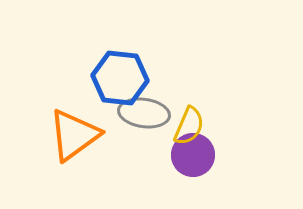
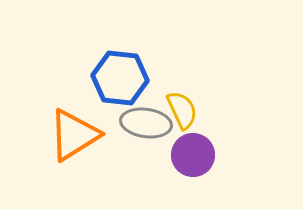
gray ellipse: moved 2 px right, 10 px down
yellow semicircle: moved 7 px left, 16 px up; rotated 48 degrees counterclockwise
orange triangle: rotated 4 degrees clockwise
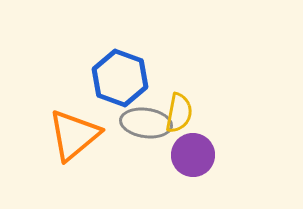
blue hexagon: rotated 14 degrees clockwise
yellow semicircle: moved 3 px left, 3 px down; rotated 36 degrees clockwise
orange triangle: rotated 8 degrees counterclockwise
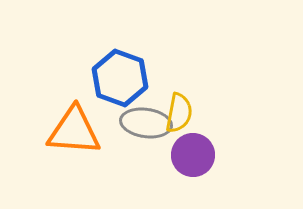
orange triangle: moved 4 px up; rotated 44 degrees clockwise
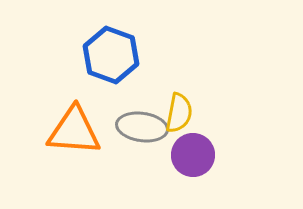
blue hexagon: moved 9 px left, 23 px up
gray ellipse: moved 4 px left, 4 px down
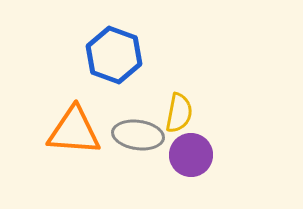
blue hexagon: moved 3 px right
gray ellipse: moved 4 px left, 8 px down
purple circle: moved 2 px left
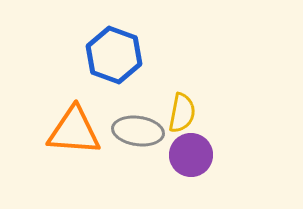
yellow semicircle: moved 3 px right
gray ellipse: moved 4 px up
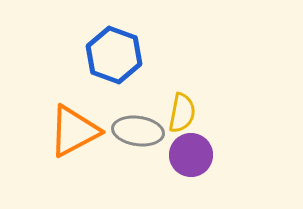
orange triangle: rotated 32 degrees counterclockwise
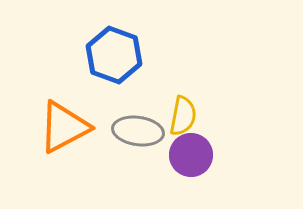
yellow semicircle: moved 1 px right, 3 px down
orange triangle: moved 10 px left, 4 px up
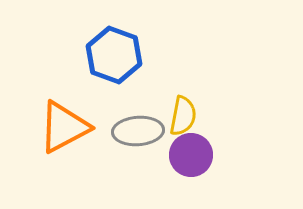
gray ellipse: rotated 12 degrees counterclockwise
